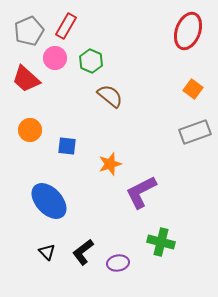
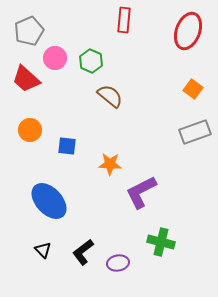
red rectangle: moved 58 px right, 6 px up; rotated 25 degrees counterclockwise
orange star: rotated 20 degrees clockwise
black triangle: moved 4 px left, 2 px up
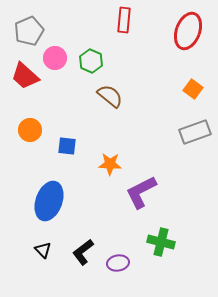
red trapezoid: moved 1 px left, 3 px up
blue ellipse: rotated 63 degrees clockwise
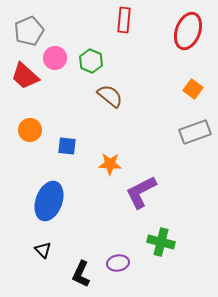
black L-shape: moved 2 px left, 22 px down; rotated 28 degrees counterclockwise
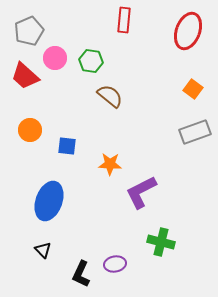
green hexagon: rotated 15 degrees counterclockwise
purple ellipse: moved 3 px left, 1 px down
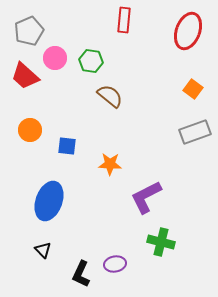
purple L-shape: moved 5 px right, 5 px down
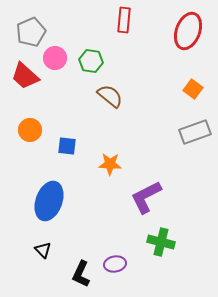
gray pentagon: moved 2 px right, 1 px down
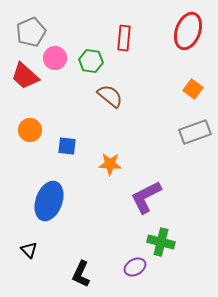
red rectangle: moved 18 px down
black triangle: moved 14 px left
purple ellipse: moved 20 px right, 3 px down; rotated 20 degrees counterclockwise
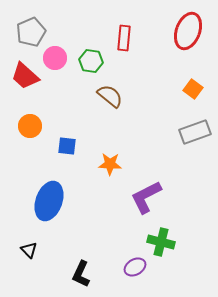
orange circle: moved 4 px up
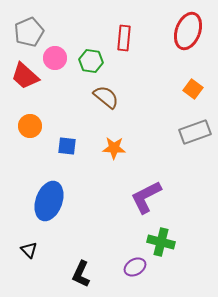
gray pentagon: moved 2 px left
brown semicircle: moved 4 px left, 1 px down
orange star: moved 4 px right, 16 px up
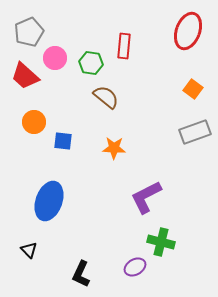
red rectangle: moved 8 px down
green hexagon: moved 2 px down
orange circle: moved 4 px right, 4 px up
blue square: moved 4 px left, 5 px up
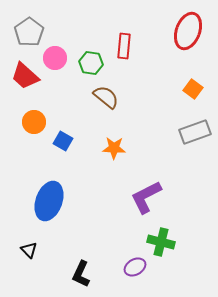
gray pentagon: rotated 12 degrees counterclockwise
blue square: rotated 24 degrees clockwise
